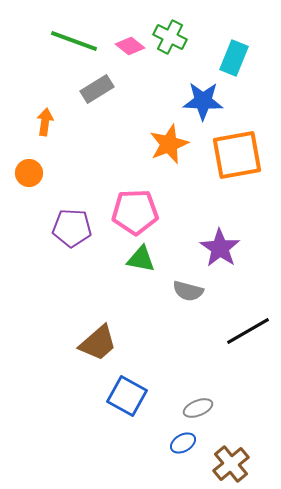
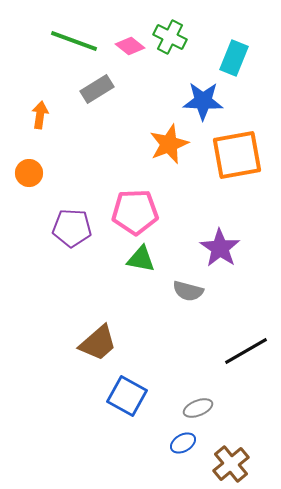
orange arrow: moved 5 px left, 7 px up
black line: moved 2 px left, 20 px down
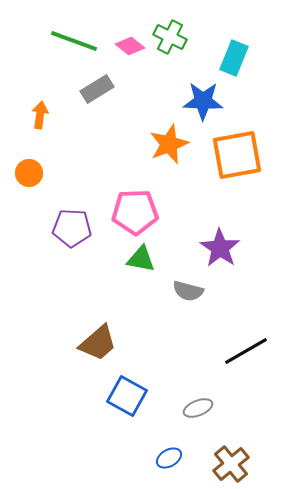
blue ellipse: moved 14 px left, 15 px down
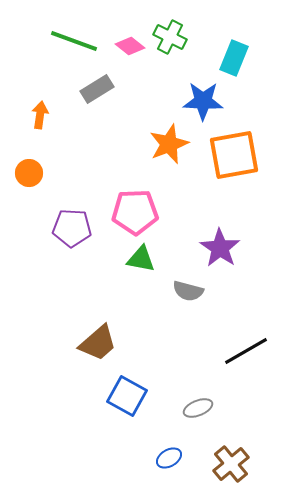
orange square: moved 3 px left
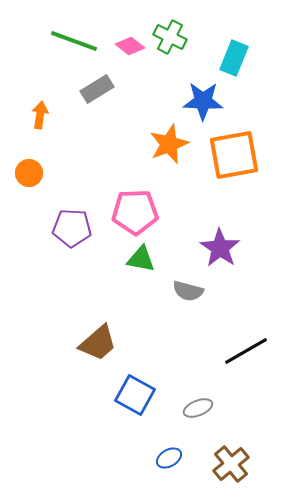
blue square: moved 8 px right, 1 px up
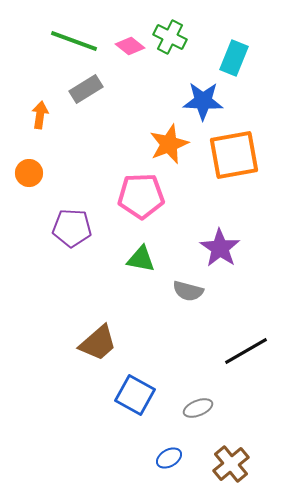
gray rectangle: moved 11 px left
pink pentagon: moved 6 px right, 16 px up
